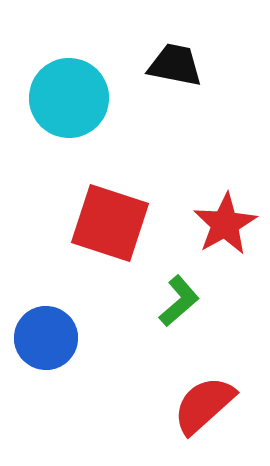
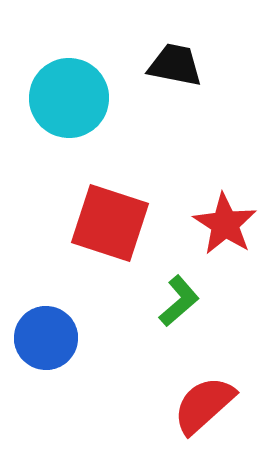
red star: rotated 10 degrees counterclockwise
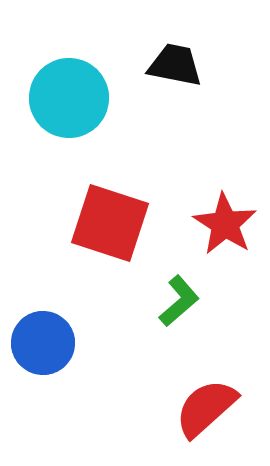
blue circle: moved 3 px left, 5 px down
red semicircle: moved 2 px right, 3 px down
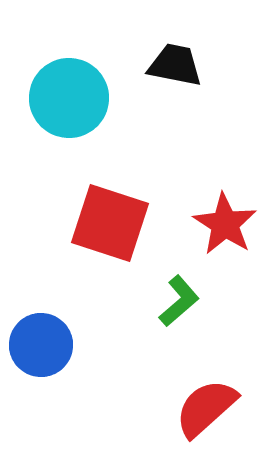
blue circle: moved 2 px left, 2 px down
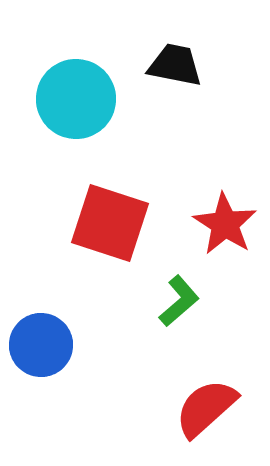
cyan circle: moved 7 px right, 1 px down
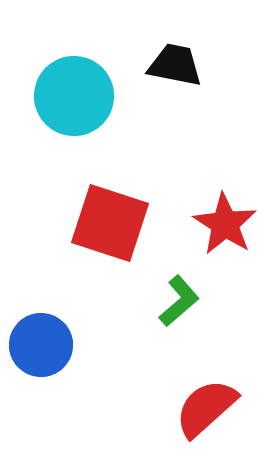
cyan circle: moved 2 px left, 3 px up
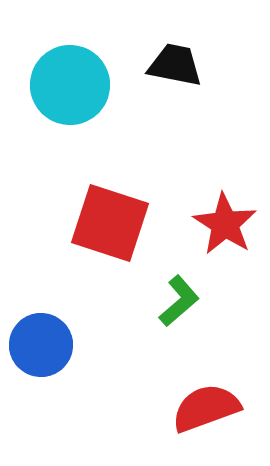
cyan circle: moved 4 px left, 11 px up
red semicircle: rotated 22 degrees clockwise
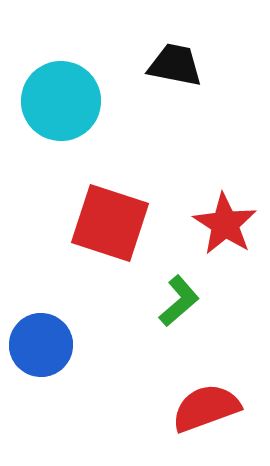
cyan circle: moved 9 px left, 16 px down
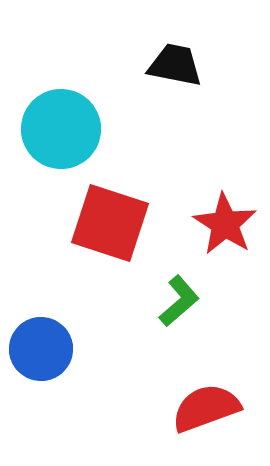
cyan circle: moved 28 px down
blue circle: moved 4 px down
